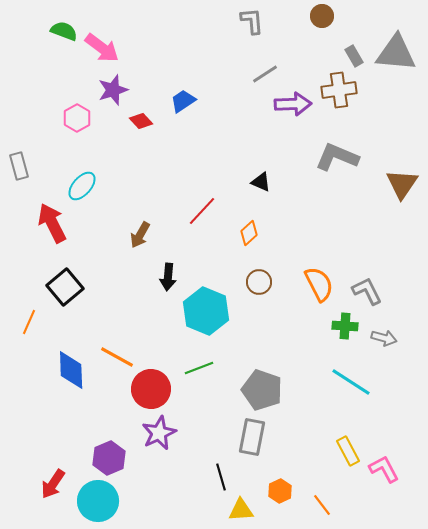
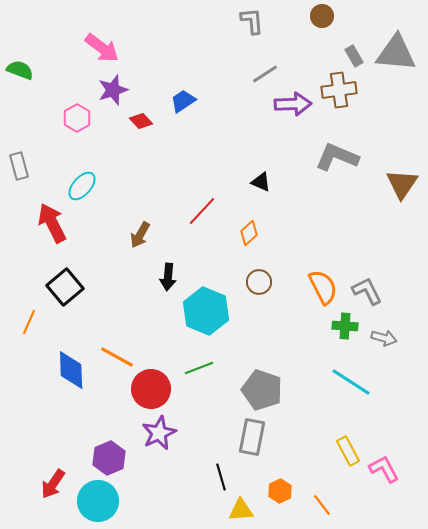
green semicircle at (64, 31): moved 44 px left, 39 px down
orange semicircle at (319, 284): moved 4 px right, 3 px down
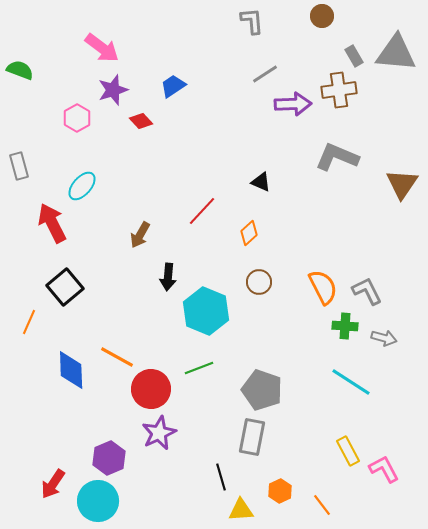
blue trapezoid at (183, 101): moved 10 px left, 15 px up
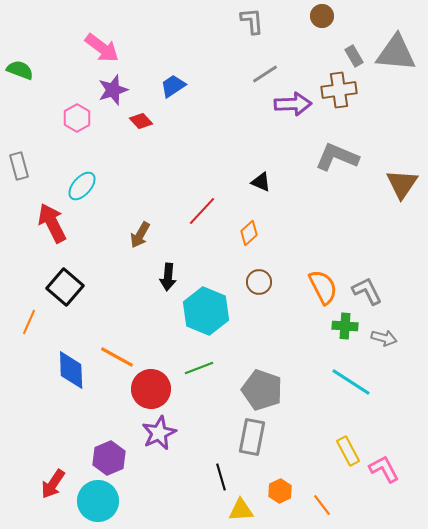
black square at (65, 287): rotated 9 degrees counterclockwise
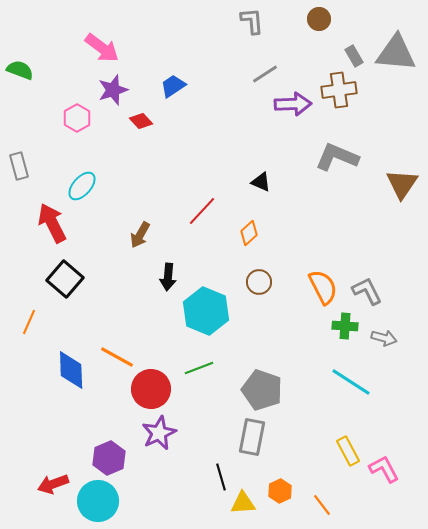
brown circle at (322, 16): moved 3 px left, 3 px down
black square at (65, 287): moved 8 px up
red arrow at (53, 484): rotated 36 degrees clockwise
yellow triangle at (241, 510): moved 2 px right, 7 px up
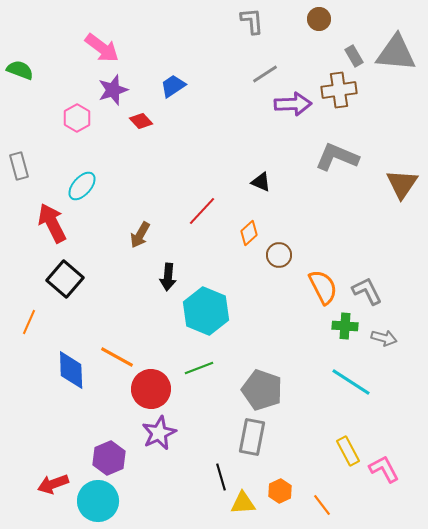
brown circle at (259, 282): moved 20 px right, 27 px up
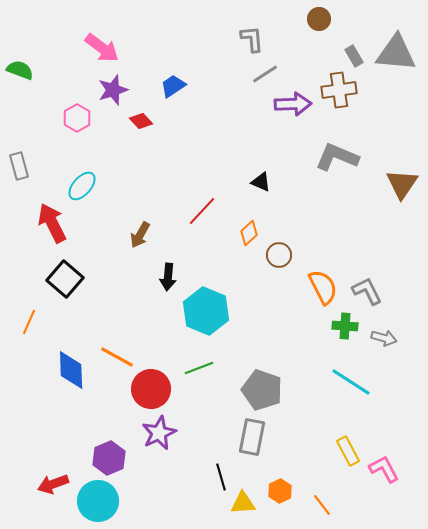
gray L-shape at (252, 21): moved 18 px down
